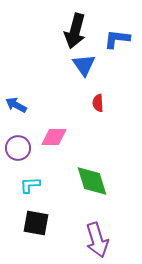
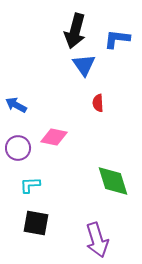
pink diamond: rotated 12 degrees clockwise
green diamond: moved 21 px right
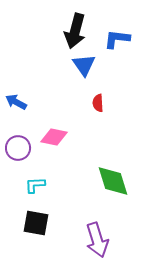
blue arrow: moved 3 px up
cyan L-shape: moved 5 px right
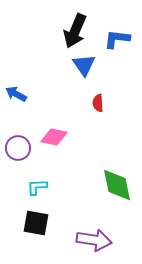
black arrow: rotated 8 degrees clockwise
blue arrow: moved 8 px up
green diamond: moved 4 px right, 4 px down; rotated 6 degrees clockwise
cyan L-shape: moved 2 px right, 2 px down
purple arrow: moved 3 px left; rotated 64 degrees counterclockwise
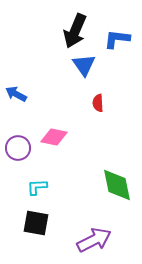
purple arrow: rotated 36 degrees counterclockwise
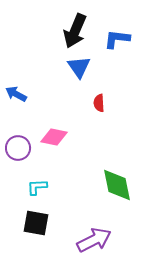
blue triangle: moved 5 px left, 2 px down
red semicircle: moved 1 px right
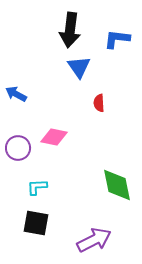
black arrow: moved 5 px left, 1 px up; rotated 16 degrees counterclockwise
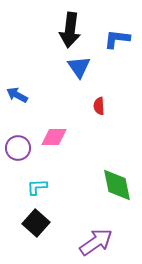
blue arrow: moved 1 px right, 1 px down
red semicircle: moved 3 px down
pink diamond: rotated 12 degrees counterclockwise
black square: rotated 32 degrees clockwise
purple arrow: moved 2 px right, 2 px down; rotated 8 degrees counterclockwise
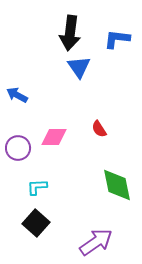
black arrow: moved 3 px down
red semicircle: moved 23 px down; rotated 30 degrees counterclockwise
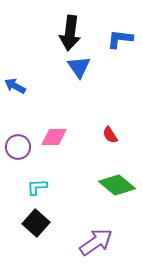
blue L-shape: moved 3 px right
blue arrow: moved 2 px left, 9 px up
red semicircle: moved 11 px right, 6 px down
purple circle: moved 1 px up
green diamond: rotated 39 degrees counterclockwise
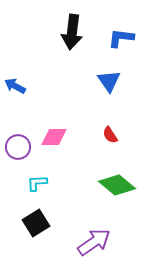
black arrow: moved 2 px right, 1 px up
blue L-shape: moved 1 px right, 1 px up
blue triangle: moved 30 px right, 14 px down
cyan L-shape: moved 4 px up
black square: rotated 16 degrees clockwise
purple arrow: moved 2 px left
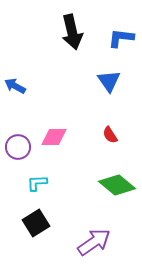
black arrow: rotated 20 degrees counterclockwise
